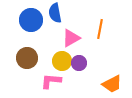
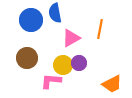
yellow circle: moved 1 px right, 4 px down
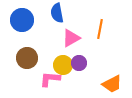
blue semicircle: moved 2 px right
blue circle: moved 9 px left
pink L-shape: moved 1 px left, 2 px up
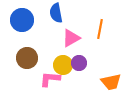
blue semicircle: moved 1 px left
orange trapezoid: moved 1 px left, 2 px up; rotated 15 degrees clockwise
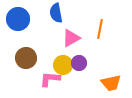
blue circle: moved 4 px left, 1 px up
brown circle: moved 1 px left
orange trapezoid: moved 1 px down
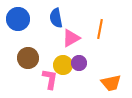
blue semicircle: moved 5 px down
brown circle: moved 2 px right
pink L-shape: rotated 95 degrees clockwise
